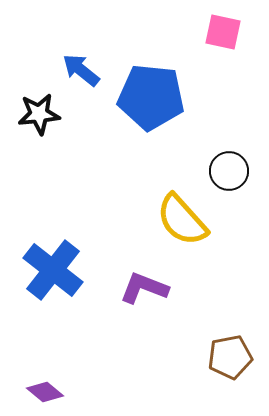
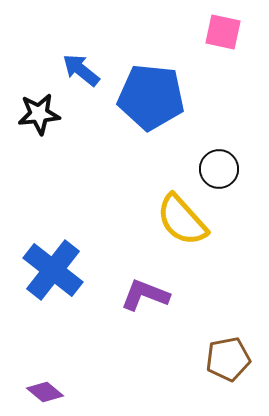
black circle: moved 10 px left, 2 px up
purple L-shape: moved 1 px right, 7 px down
brown pentagon: moved 2 px left, 2 px down
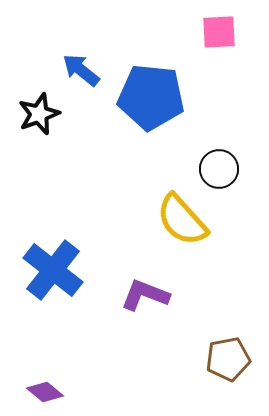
pink square: moved 4 px left; rotated 15 degrees counterclockwise
black star: rotated 15 degrees counterclockwise
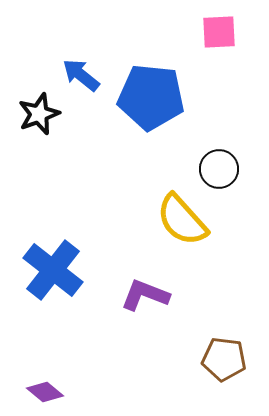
blue arrow: moved 5 px down
brown pentagon: moved 4 px left; rotated 18 degrees clockwise
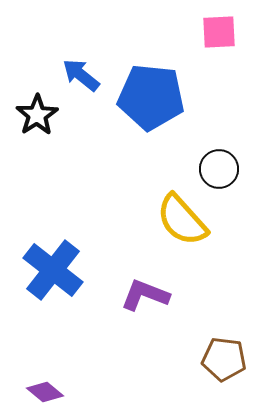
black star: moved 2 px left, 1 px down; rotated 12 degrees counterclockwise
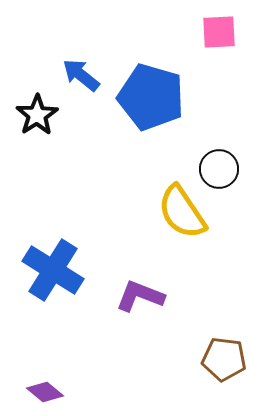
blue pentagon: rotated 10 degrees clockwise
yellow semicircle: moved 8 px up; rotated 8 degrees clockwise
blue cross: rotated 6 degrees counterclockwise
purple L-shape: moved 5 px left, 1 px down
